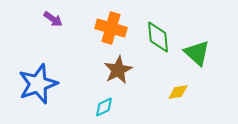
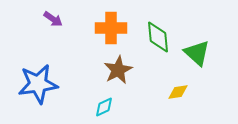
orange cross: rotated 16 degrees counterclockwise
blue star: rotated 12 degrees clockwise
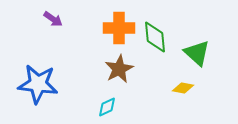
orange cross: moved 8 px right
green diamond: moved 3 px left
brown star: moved 1 px right, 1 px up
blue star: rotated 15 degrees clockwise
yellow diamond: moved 5 px right, 4 px up; rotated 20 degrees clockwise
cyan diamond: moved 3 px right
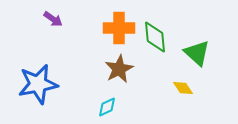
blue star: rotated 18 degrees counterclockwise
yellow diamond: rotated 45 degrees clockwise
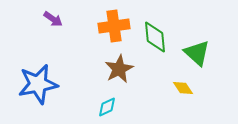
orange cross: moved 5 px left, 2 px up; rotated 8 degrees counterclockwise
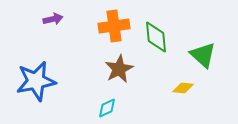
purple arrow: rotated 48 degrees counterclockwise
green diamond: moved 1 px right
green triangle: moved 6 px right, 2 px down
blue star: moved 2 px left, 3 px up
yellow diamond: rotated 50 degrees counterclockwise
cyan diamond: moved 1 px down
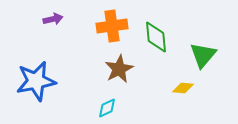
orange cross: moved 2 px left
green triangle: rotated 28 degrees clockwise
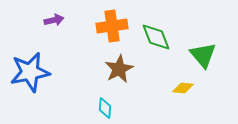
purple arrow: moved 1 px right, 1 px down
green diamond: rotated 16 degrees counterclockwise
green triangle: rotated 20 degrees counterclockwise
blue star: moved 6 px left, 9 px up
cyan diamond: moved 2 px left; rotated 60 degrees counterclockwise
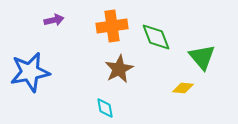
green triangle: moved 1 px left, 2 px down
cyan diamond: rotated 15 degrees counterclockwise
